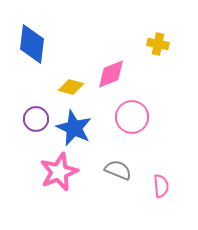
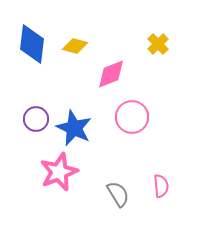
yellow cross: rotated 35 degrees clockwise
yellow diamond: moved 4 px right, 41 px up
gray semicircle: moved 24 px down; rotated 36 degrees clockwise
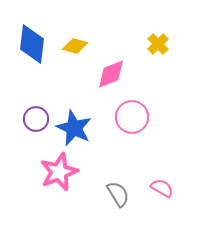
pink semicircle: moved 1 px right, 2 px down; rotated 55 degrees counterclockwise
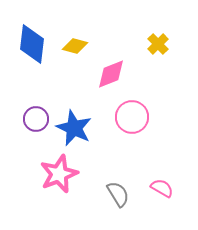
pink star: moved 2 px down
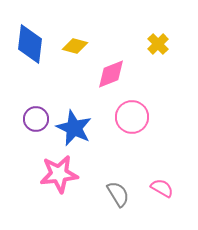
blue diamond: moved 2 px left
pink star: rotated 15 degrees clockwise
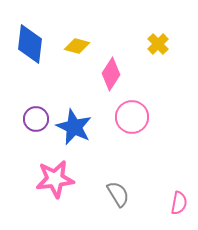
yellow diamond: moved 2 px right
pink diamond: rotated 36 degrees counterclockwise
blue star: moved 1 px up
pink star: moved 4 px left, 5 px down
pink semicircle: moved 17 px right, 15 px down; rotated 70 degrees clockwise
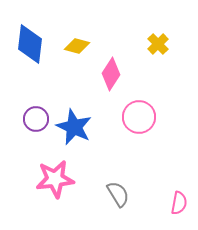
pink circle: moved 7 px right
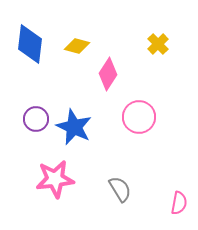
pink diamond: moved 3 px left
gray semicircle: moved 2 px right, 5 px up
